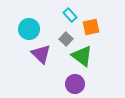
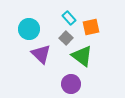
cyan rectangle: moved 1 px left, 3 px down
gray square: moved 1 px up
purple circle: moved 4 px left
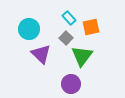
green triangle: rotated 30 degrees clockwise
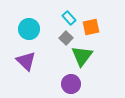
purple triangle: moved 15 px left, 7 px down
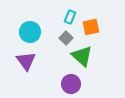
cyan rectangle: moved 1 px right, 1 px up; rotated 64 degrees clockwise
cyan circle: moved 1 px right, 3 px down
green triangle: rotated 25 degrees counterclockwise
purple triangle: rotated 10 degrees clockwise
